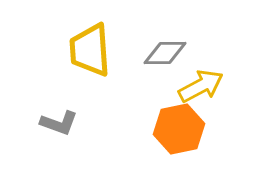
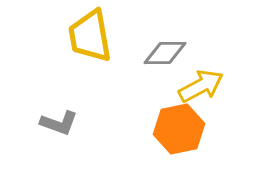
yellow trapezoid: moved 14 px up; rotated 6 degrees counterclockwise
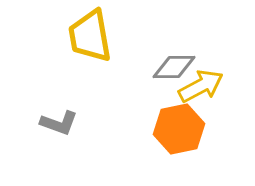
gray diamond: moved 9 px right, 14 px down
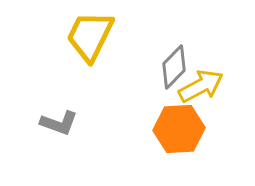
yellow trapezoid: rotated 36 degrees clockwise
gray diamond: rotated 45 degrees counterclockwise
orange hexagon: rotated 9 degrees clockwise
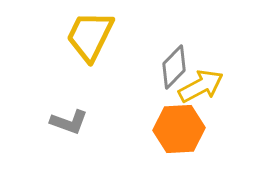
gray L-shape: moved 10 px right, 1 px up
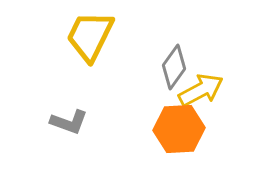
gray diamond: rotated 9 degrees counterclockwise
yellow arrow: moved 4 px down
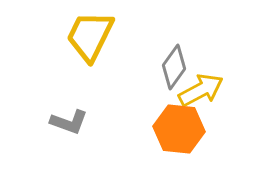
orange hexagon: rotated 9 degrees clockwise
